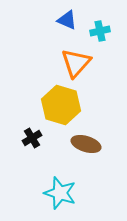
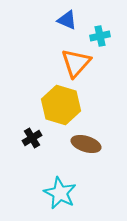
cyan cross: moved 5 px down
cyan star: rotated 8 degrees clockwise
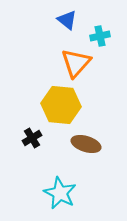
blue triangle: rotated 15 degrees clockwise
yellow hexagon: rotated 12 degrees counterclockwise
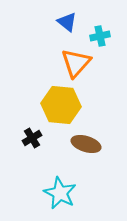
blue triangle: moved 2 px down
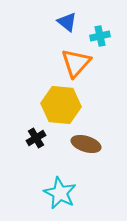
black cross: moved 4 px right
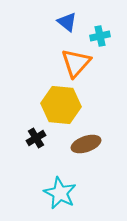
brown ellipse: rotated 36 degrees counterclockwise
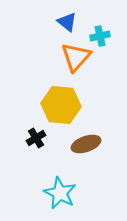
orange triangle: moved 6 px up
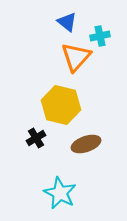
yellow hexagon: rotated 9 degrees clockwise
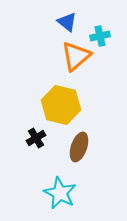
orange triangle: moved 1 px up; rotated 8 degrees clockwise
brown ellipse: moved 7 px left, 3 px down; rotated 52 degrees counterclockwise
